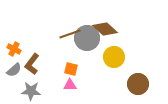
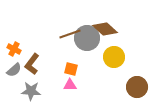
brown circle: moved 1 px left, 3 px down
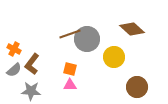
brown diamond: moved 27 px right
gray circle: moved 1 px down
orange square: moved 1 px left
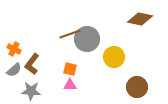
brown diamond: moved 8 px right, 10 px up; rotated 30 degrees counterclockwise
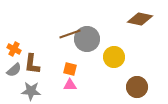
brown L-shape: rotated 30 degrees counterclockwise
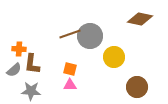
gray circle: moved 3 px right, 3 px up
orange cross: moved 5 px right; rotated 24 degrees counterclockwise
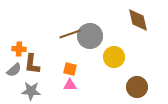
brown diamond: moved 2 px left, 1 px down; rotated 65 degrees clockwise
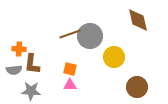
gray semicircle: rotated 35 degrees clockwise
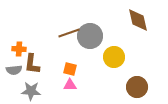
brown line: moved 1 px left, 1 px up
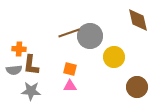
brown L-shape: moved 1 px left, 1 px down
pink triangle: moved 1 px down
